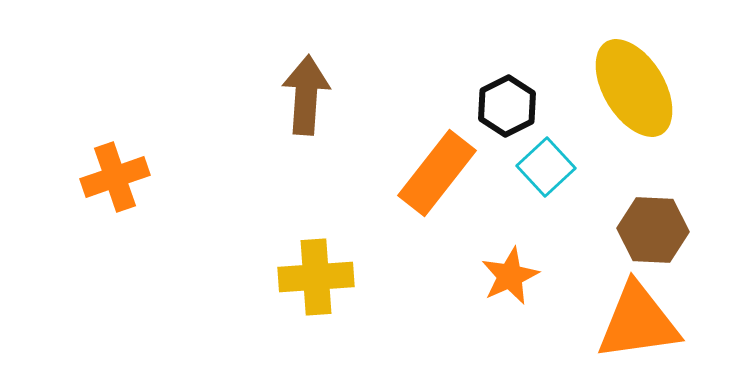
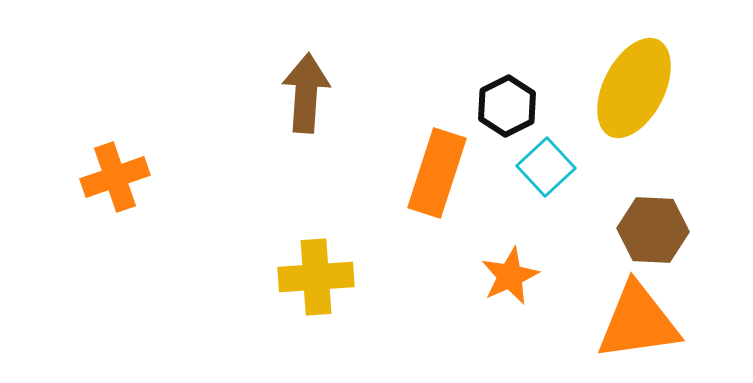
yellow ellipse: rotated 58 degrees clockwise
brown arrow: moved 2 px up
orange rectangle: rotated 20 degrees counterclockwise
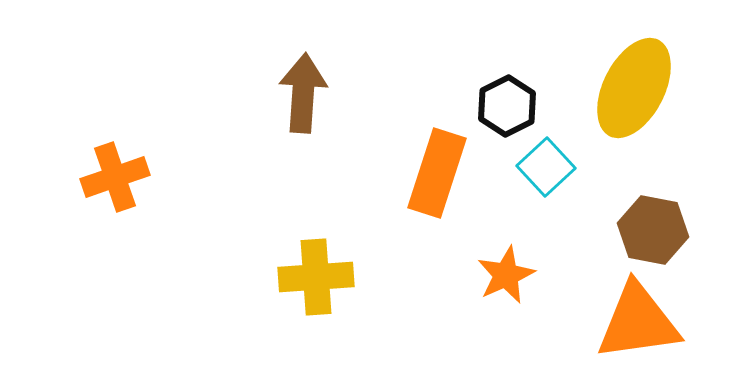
brown arrow: moved 3 px left
brown hexagon: rotated 8 degrees clockwise
orange star: moved 4 px left, 1 px up
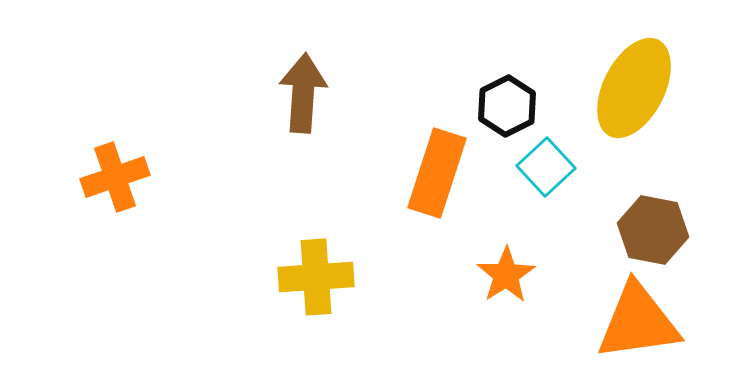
orange star: rotated 8 degrees counterclockwise
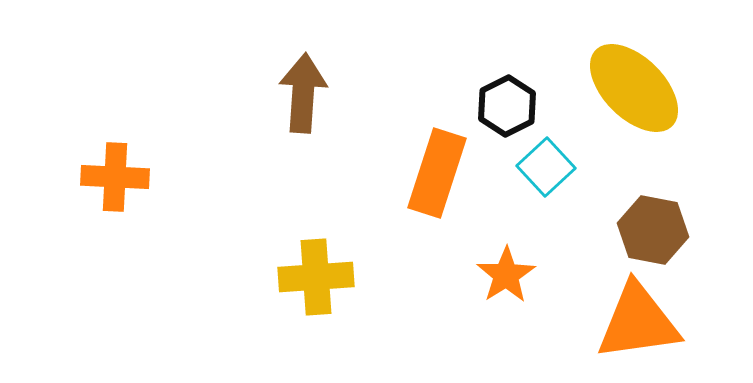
yellow ellipse: rotated 72 degrees counterclockwise
orange cross: rotated 22 degrees clockwise
